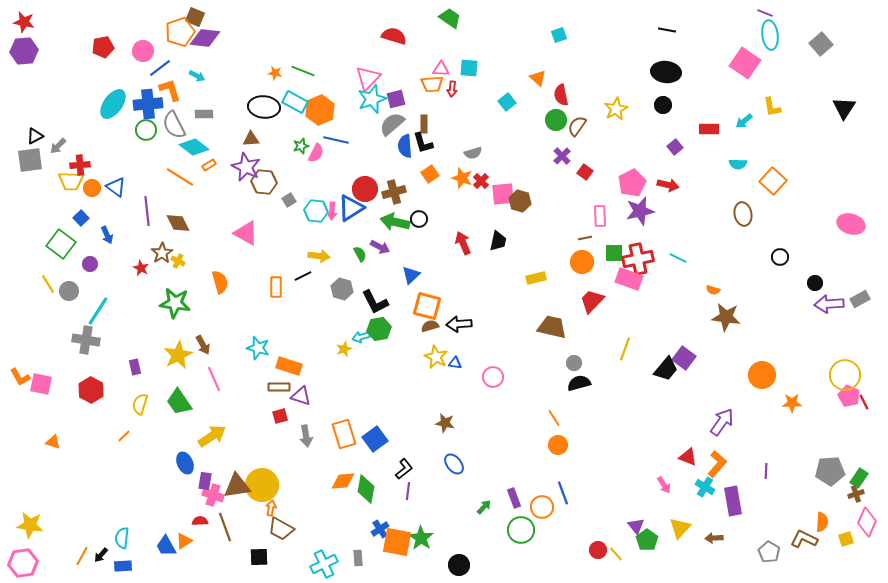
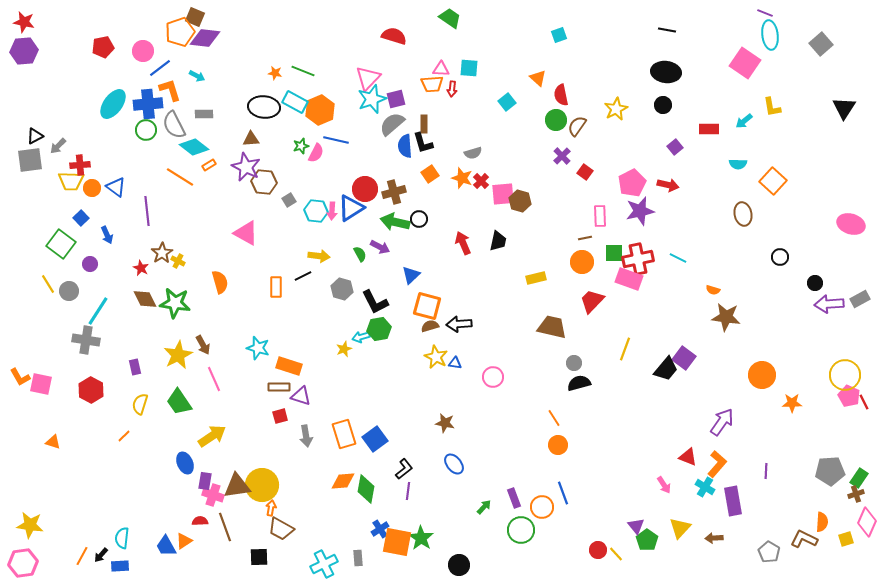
brown diamond at (178, 223): moved 33 px left, 76 px down
blue rectangle at (123, 566): moved 3 px left
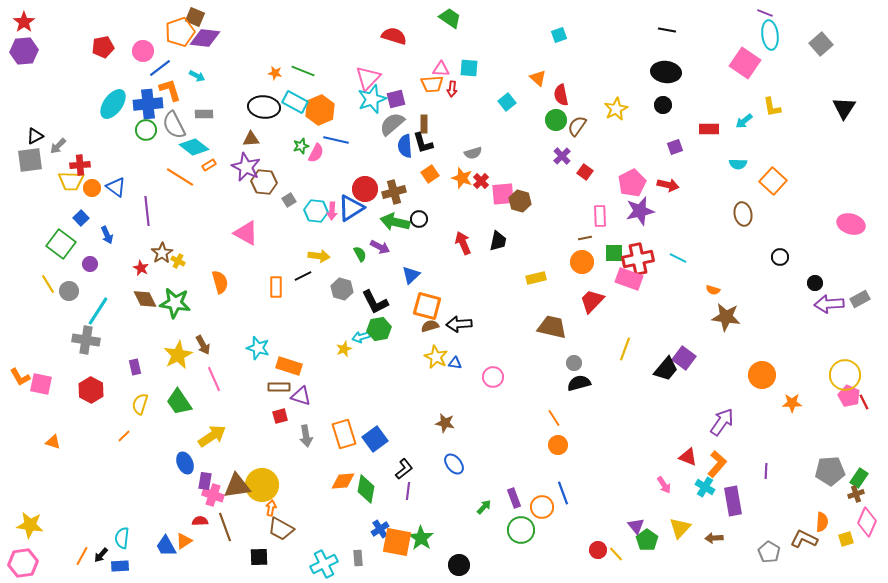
red star at (24, 22): rotated 25 degrees clockwise
purple square at (675, 147): rotated 21 degrees clockwise
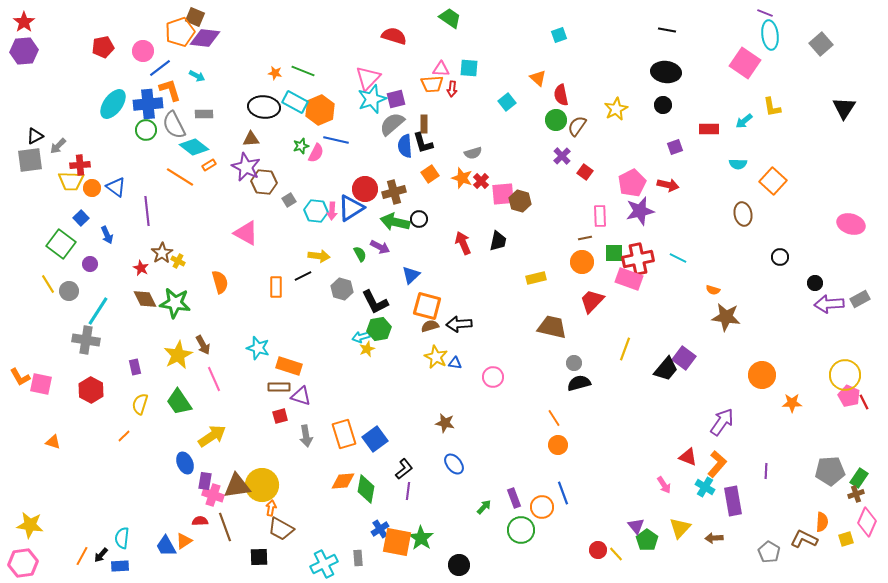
yellow star at (344, 349): moved 23 px right
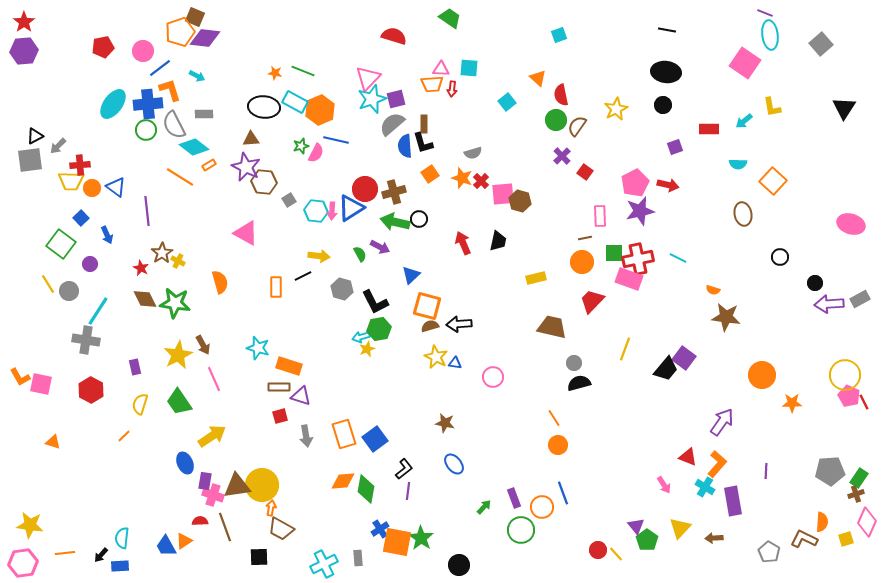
pink pentagon at (632, 183): moved 3 px right
orange line at (82, 556): moved 17 px left, 3 px up; rotated 54 degrees clockwise
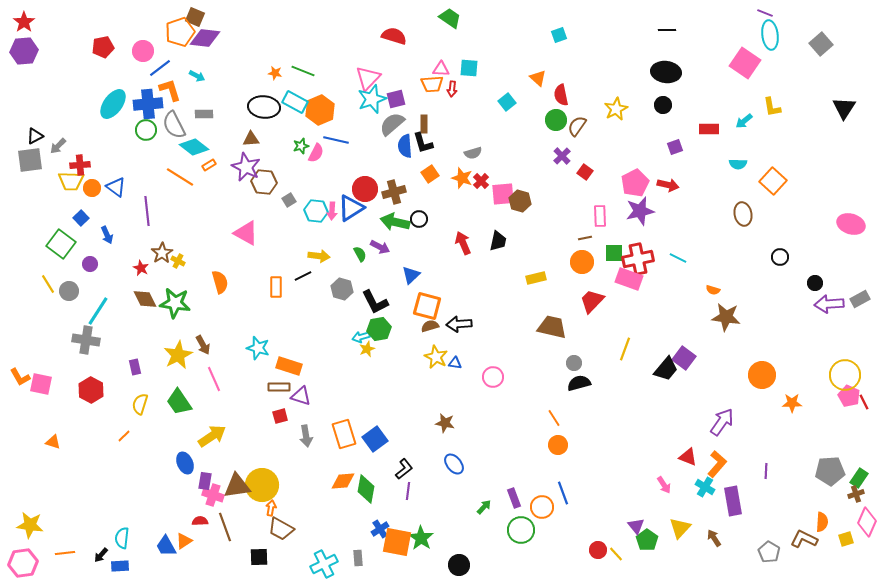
black line at (667, 30): rotated 12 degrees counterclockwise
brown arrow at (714, 538): rotated 60 degrees clockwise
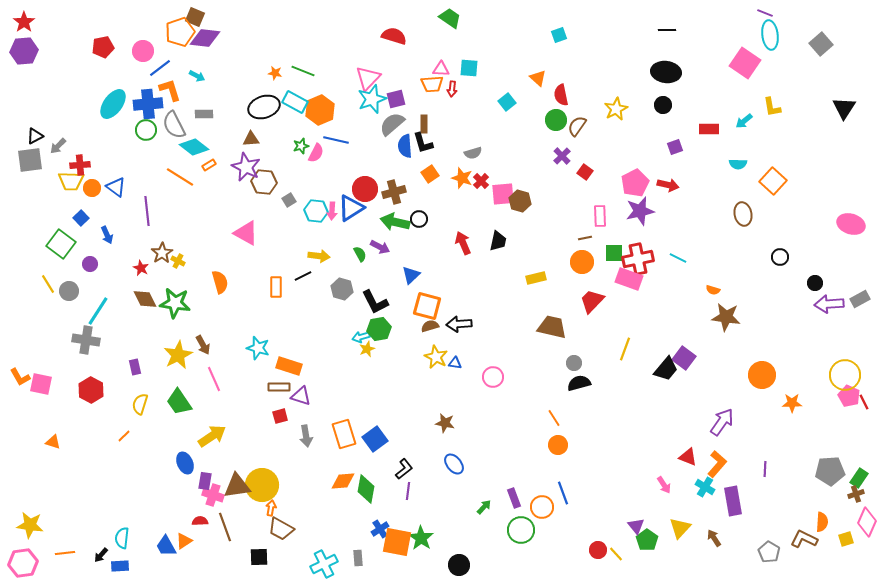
black ellipse at (264, 107): rotated 24 degrees counterclockwise
purple line at (766, 471): moved 1 px left, 2 px up
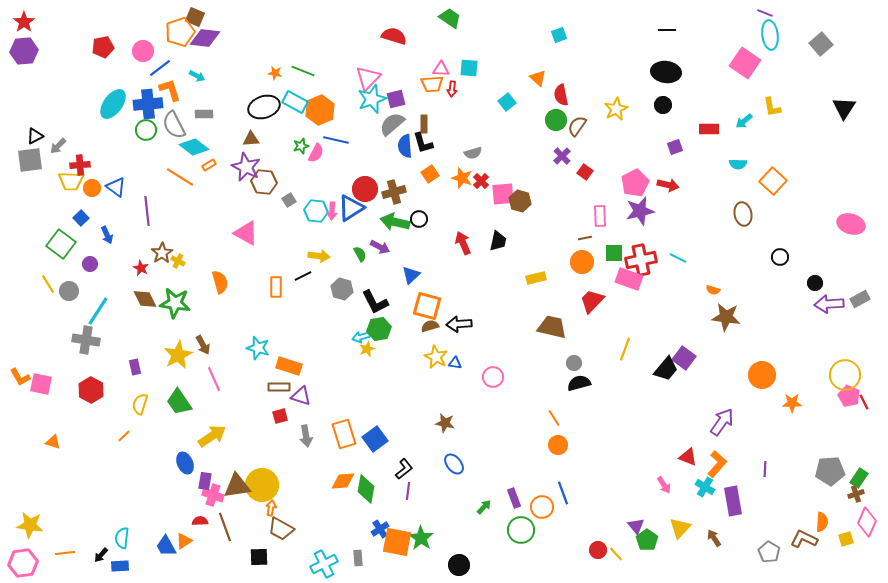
red cross at (638, 259): moved 3 px right, 1 px down
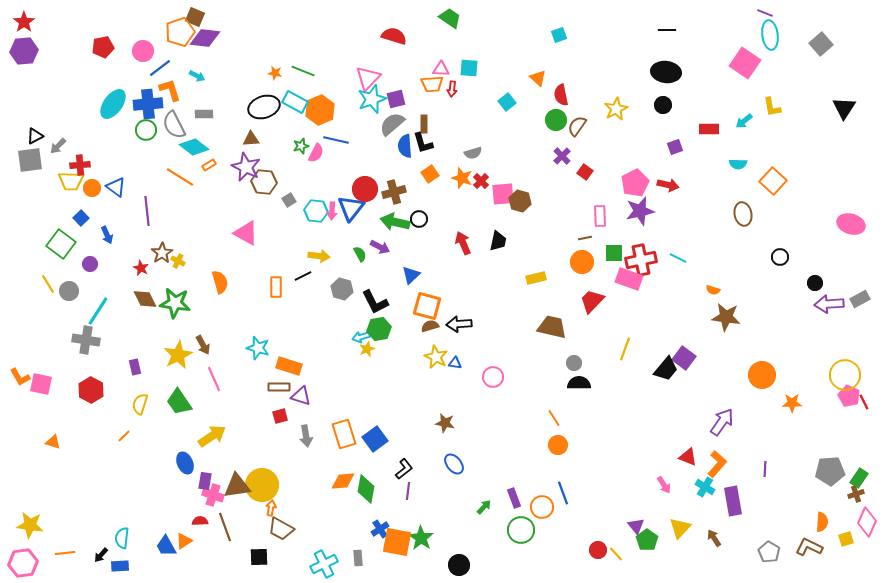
blue triangle at (351, 208): rotated 20 degrees counterclockwise
black semicircle at (579, 383): rotated 15 degrees clockwise
brown L-shape at (804, 539): moved 5 px right, 8 px down
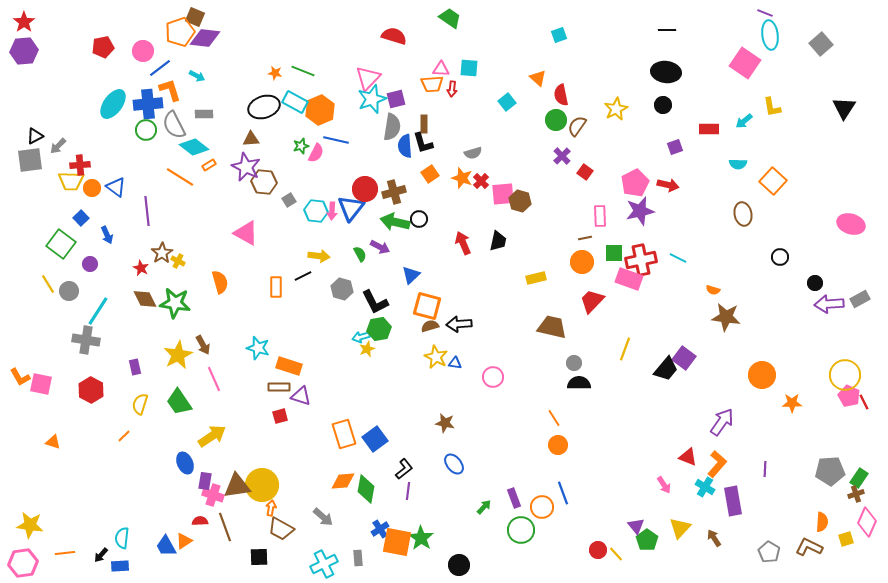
gray semicircle at (392, 124): moved 3 px down; rotated 140 degrees clockwise
gray arrow at (306, 436): moved 17 px right, 81 px down; rotated 40 degrees counterclockwise
